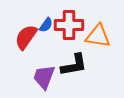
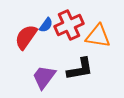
red cross: rotated 24 degrees counterclockwise
black L-shape: moved 6 px right, 4 px down
purple trapezoid: rotated 16 degrees clockwise
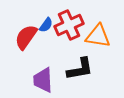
purple trapezoid: moved 1 px left, 3 px down; rotated 40 degrees counterclockwise
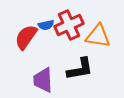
blue semicircle: rotated 42 degrees clockwise
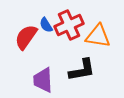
blue semicircle: rotated 70 degrees clockwise
black L-shape: moved 2 px right, 1 px down
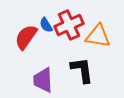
black L-shape: rotated 88 degrees counterclockwise
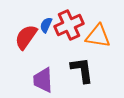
blue semicircle: rotated 56 degrees clockwise
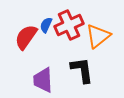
orange triangle: rotated 48 degrees counterclockwise
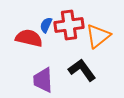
red cross: rotated 16 degrees clockwise
red semicircle: moved 3 px right, 1 px down; rotated 68 degrees clockwise
black L-shape: rotated 28 degrees counterclockwise
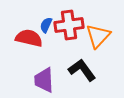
orange triangle: rotated 8 degrees counterclockwise
purple trapezoid: moved 1 px right
